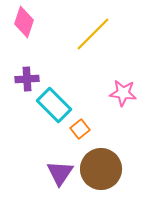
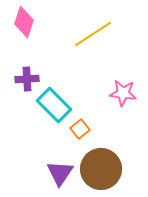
yellow line: rotated 12 degrees clockwise
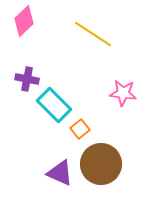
pink diamond: moved 1 px up; rotated 28 degrees clockwise
yellow line: rotated 66 degrees clockwise
purple cross: rotated 15 degrees clockwise
brown circle: moved 5 px up
purple triangle: rotated 40 degrees counterclockwise
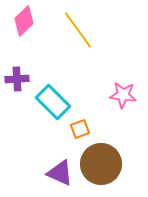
yellow line: moved 15 px left, 4 px up; rotated 21 degrees clockwise
purple cross: moved 10 px left; rotated 15 degrees counterclockwise
pink star: moved 2 px down
cyan rectangle: moved 1 px left, 3 px up
orange square: rotated 18 degrees clockwise
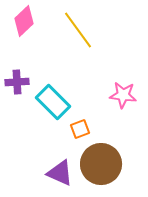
purple cross: moved 3 px down
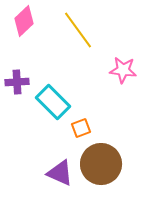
pink star: moved 25 px up
orange square: moved 1 px right, 1 px up
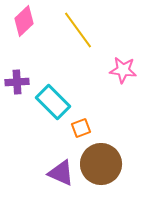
purple triangle: moved 1 px right
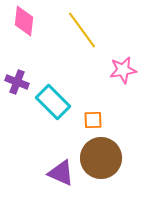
pink diamond: rotated 40 degrees counterclockwise
yellow line: moved 4 px right
pink star: rotated 16 degrees counterclockwise
purple cross: rotated 25 degrees clockwise
orange square: moved 12 px right, 8 px up; rotated 18 degrees clockwise
brown circle: moved 6 px up
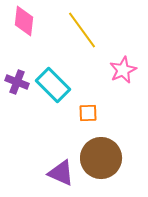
pink star: rotated 16 degrees counterclockwise
cyan rectangle: moved 17 px up
orange square: moved 5 px left, 7 px up
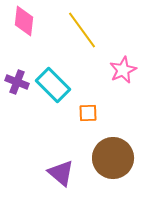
brown circle: moved 12 px right
purple triangle: rotated 16 degrees clockwise
